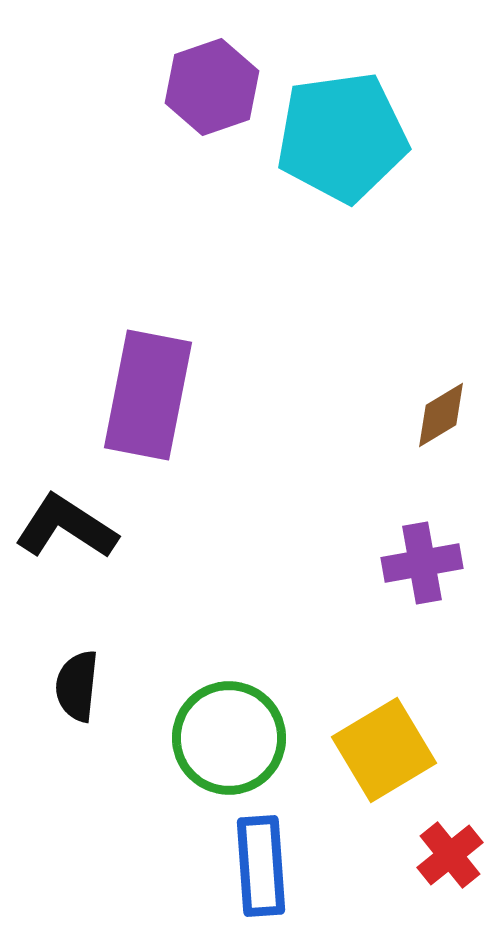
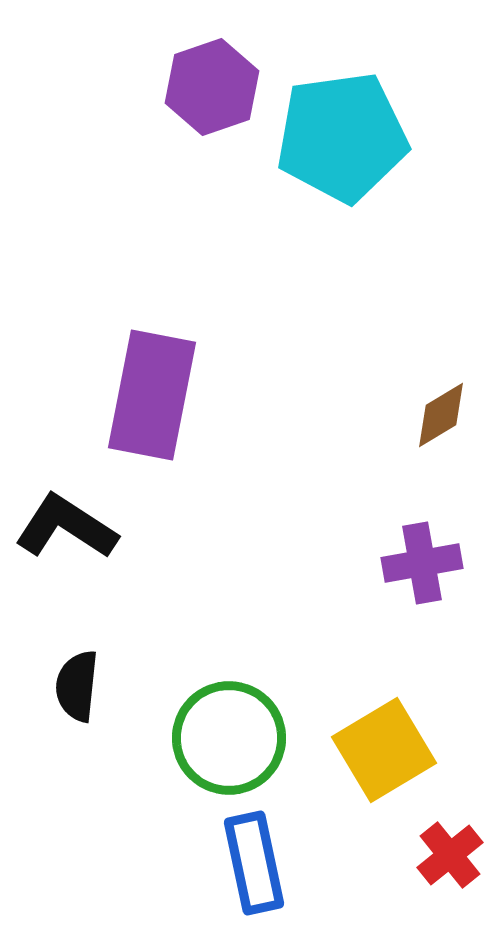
purple rectangle: moved 4 px right
blue rectangle: moved 7 px left, 3 px up; rotated 8 degrees counterclockwise
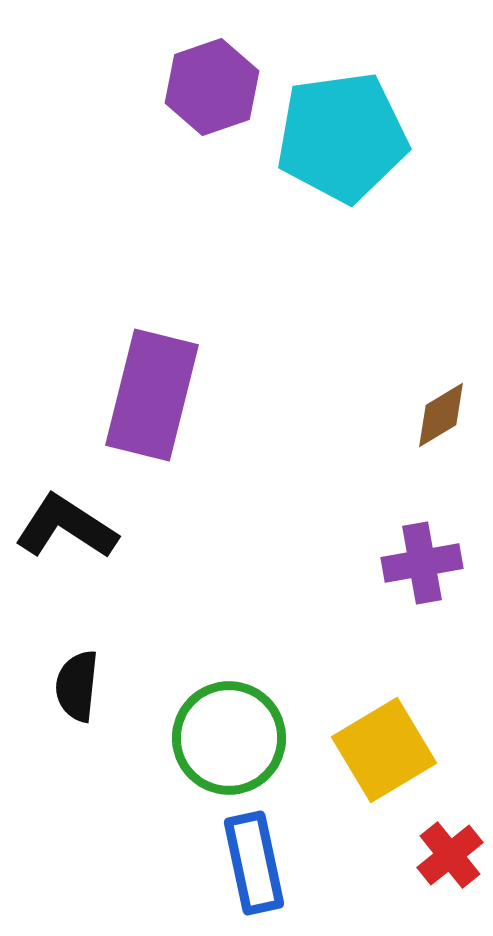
purple rectangle: rotated 3 degrees clockwise
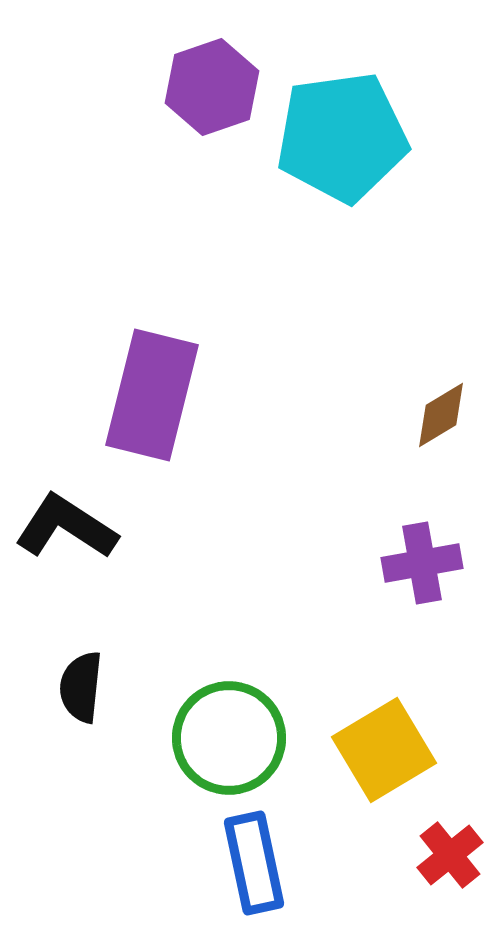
black semicircle: moved 4 px right, 1 px down
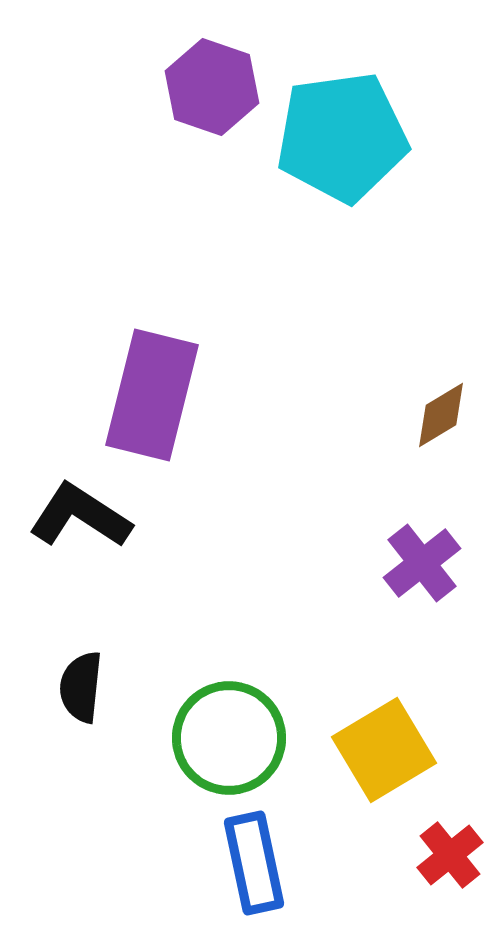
purple hexagon: rotated 22 degrees counterclockwise
black L-shape: moved 14 px right, 11 px up
purple cross: rotated 28 degrees counterclockwise
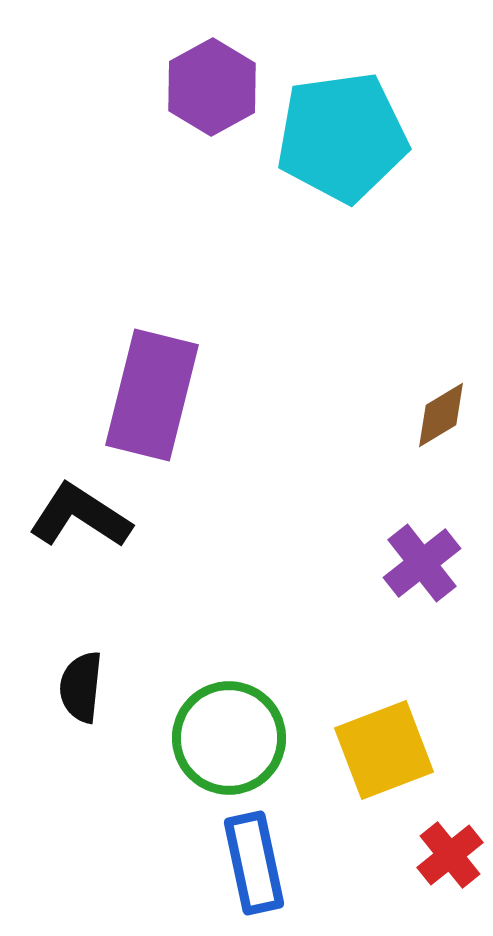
purple hexagon: rotated 12 degrees clockwise
yellow square: rotated 10 degrees clockwise
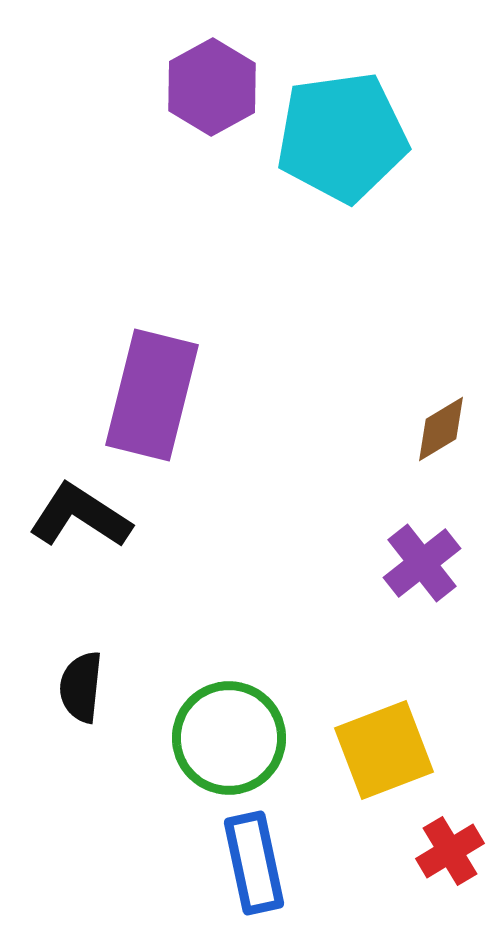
brown diamond: moved 14 px down
red cross: moved 4 px up; rotated 8 degrees clockwise
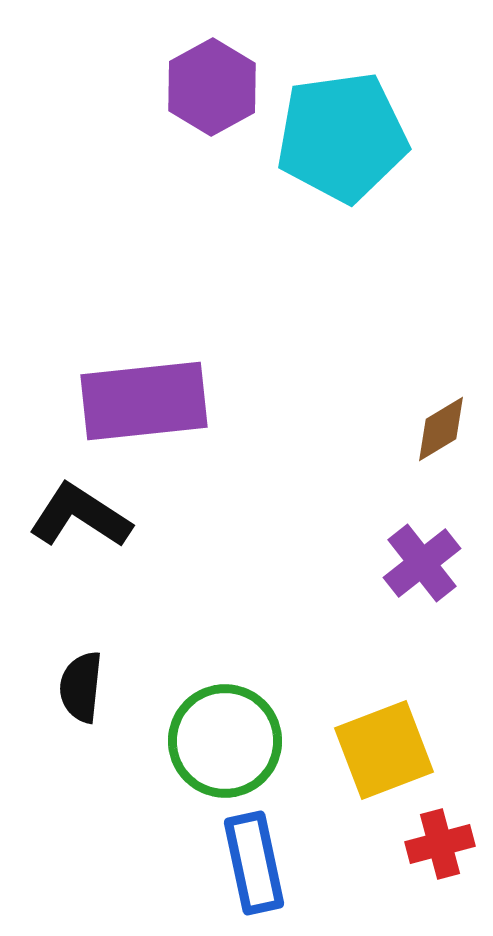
purple rectangle: moved 8 px left, 6 px down; rotated 70 degrees clockwise
green circle: moved 4 px left, 3 px down
red cross: moved 10 px left, 7 px up; rotated 16 degrees clockwise
